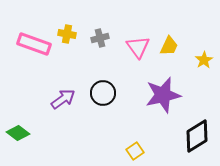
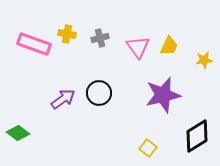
yellow star: rotated 24 degrees clockwise
black circle: moved 4 px left
yellow square: moved 13 px right, 3 px up; rotated 18 degrees counterclockwise
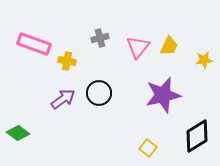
yellow cross: moved 27 px down
pink triangle: rotated 15 degrees clockwise
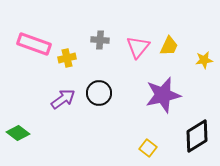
gray cross: moved 2 px down; rotated 18 degrees clockwise
yellow cross: moved 3 px up; rotated 24 degrees counterclockwise
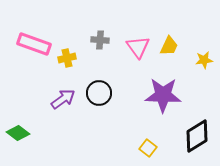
pink triangle: rotated 15 degrees counterclockwise
purple star: rotated 15 degrees clockwise
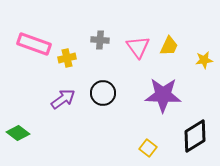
black circle: moved 4 px right
black diamond: moved 2 px left
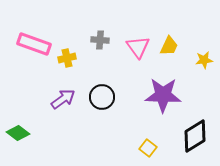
black circle: moved 1 px left, 4 px down
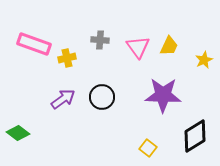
yellow star: rotated 18 degrees counterclockwise
